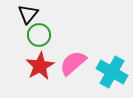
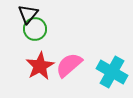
green circle: moved 4 px left, 6 px up
pink semicircle: moved 4 px left, 2 px down
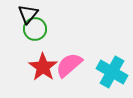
red star: moved 3 px right, 1 px down; rotated 8 degrees counterclockwise
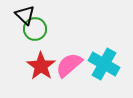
black triangle: moved 3 px left, 1 px down; rotated 25 degrees counterclockwise
red star: moved 2 px left, 1 px up
cyan cross: moved 8 px left, 8 px up
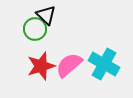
black triangle: moved 21 px right
red star: rotated 20 degrees clockwise
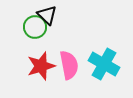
black triangle: moved 1 px right
green circle: moved 2 px up
pink semicircle: rotated 120 degrees clockwise
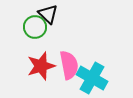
black triangle: moved 1 px right, 1 px up
cyan cross: moved 12 px left, 14 px down
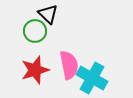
green circle: moved 4 px down
red star: moved 6 px left, 4 px down
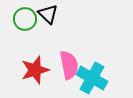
green circle: moved 10 px left, 12 px up
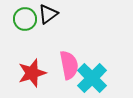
black triangle: rotated 40 degrees clockwise
red star: moved 3 px left, 3 px down
cyan cross: rotated 16 degrees clockwise
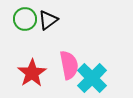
black triangle: moved 6 px down
red star: rotated 16 degrees counterclockwise
